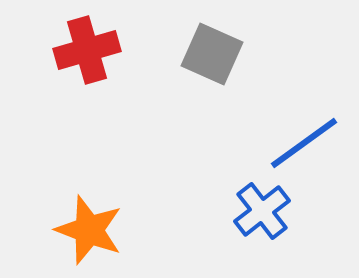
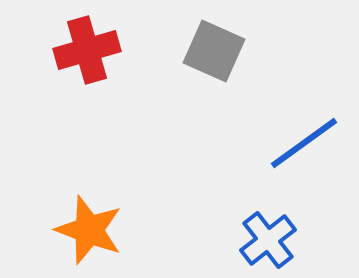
gray square: moved 2 px right, 3 px up
blue cross: moved 6 px right, 29 px down
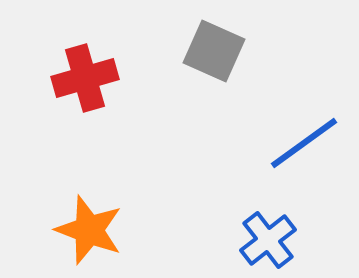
red cross: moved 2 px left, 28 px down
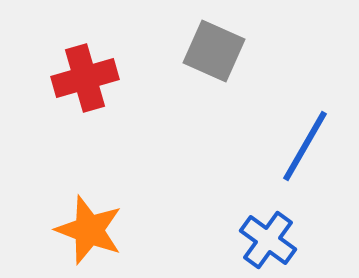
blue line: moved 1 px right, 3 px down; rotated 24 degrees counterclockwise
blue cross: rotated 16 degrees counterclockwise
